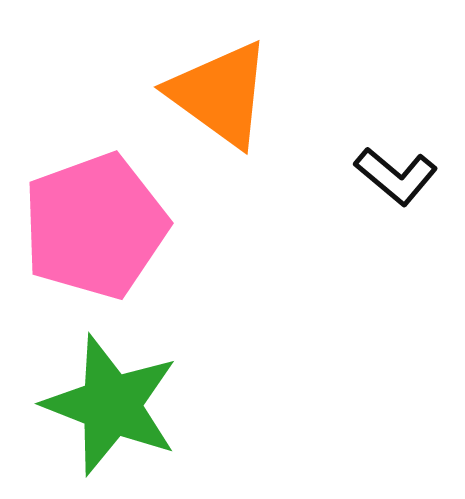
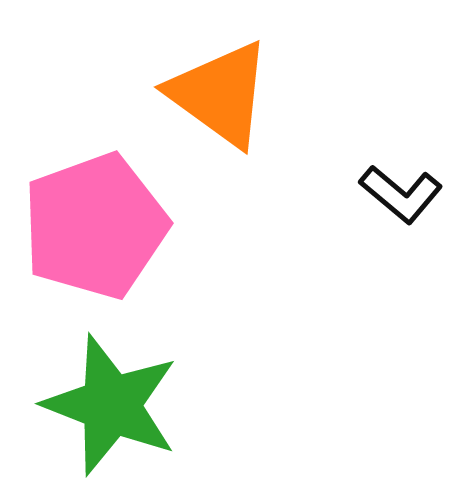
black L-shape: moved 5 px right, 18 px down
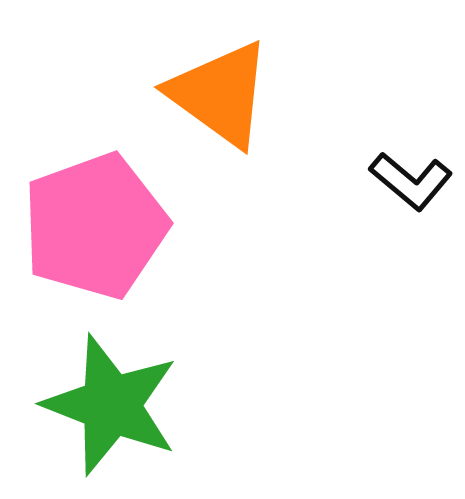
black L-shape: moved 10 px right, 13 px up
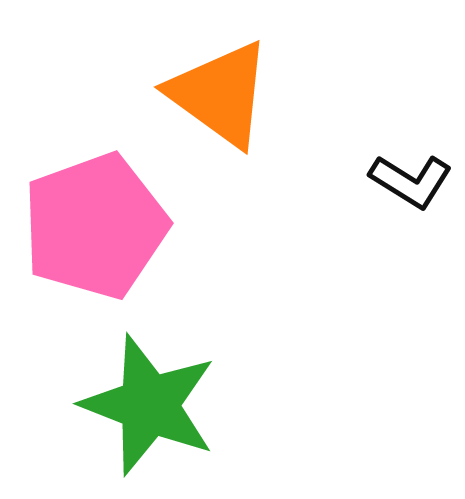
black L-shape: rotated 8 degrees counterclockwise
green star: moved 38 px right
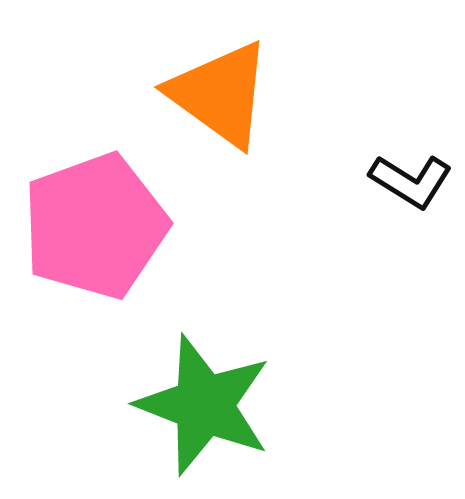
green star: moved 55 px right
